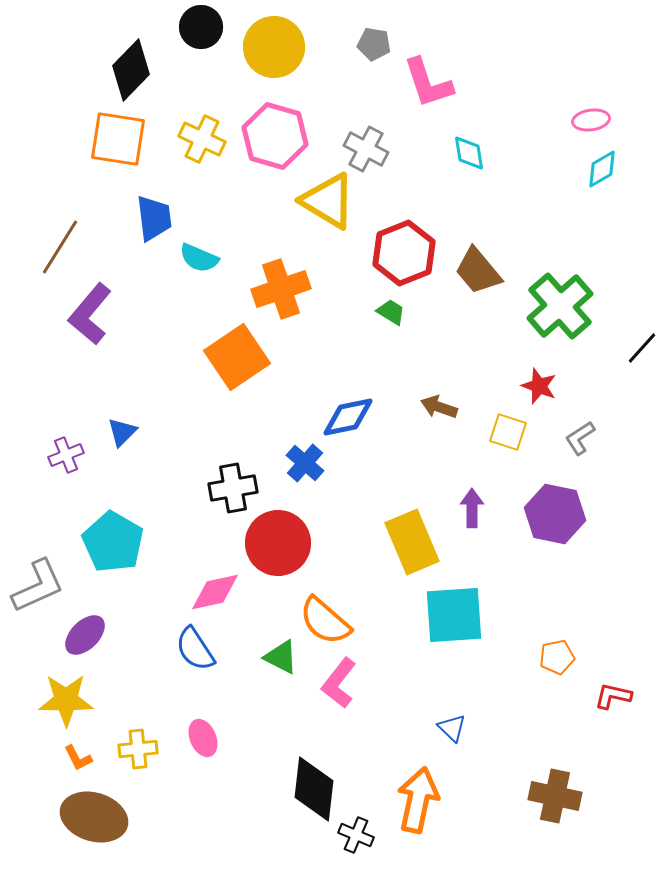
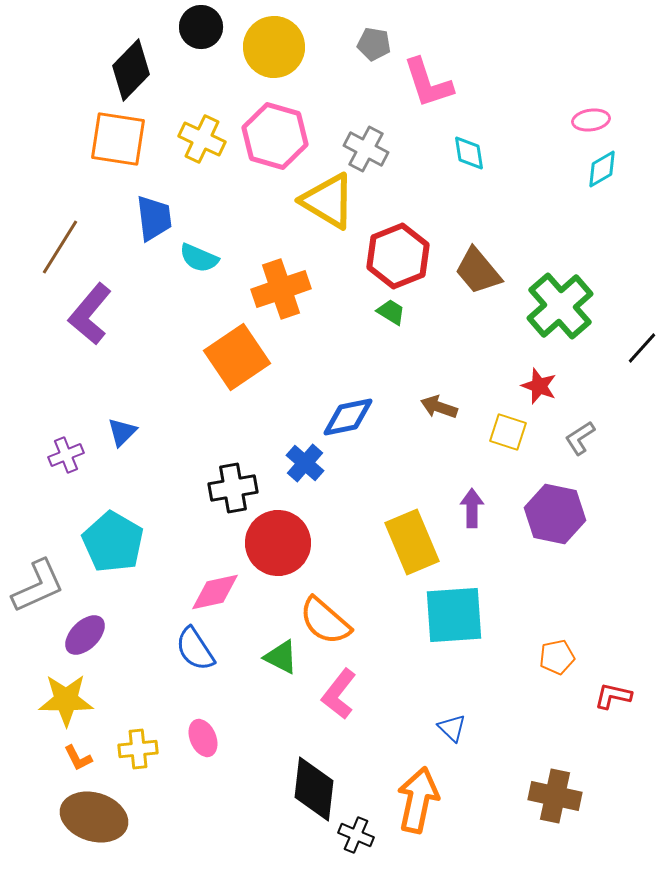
red hexagon at (404, 253): moved 6 px left, 3 px down
pink L-shape at (339, 683): moved 11 px down
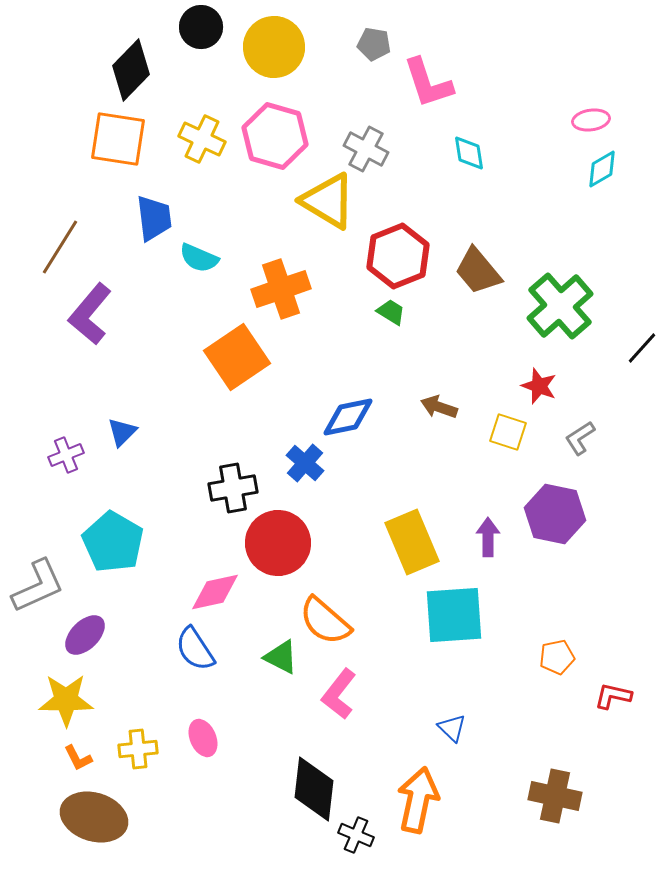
purple arrow at (472, 508): moved 16 px right, 29 px down
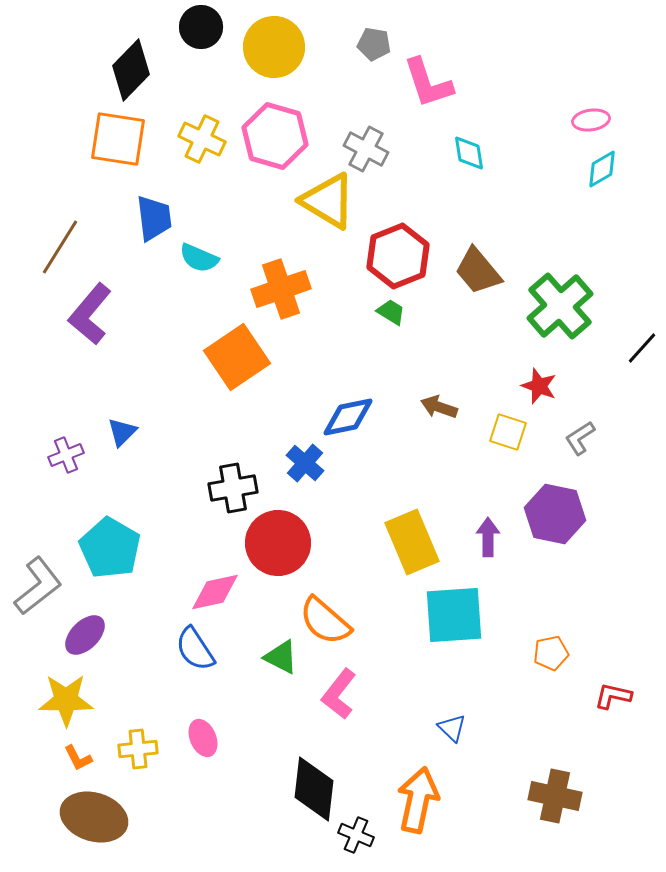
cyan pentagon at (113, 542): moved 3 px left, 6 px down
gray L-shape at (38, 586): rotated 14 degrees counterclockwise
orange pentagon at (557, 657): moved 6 px left, 4 px up
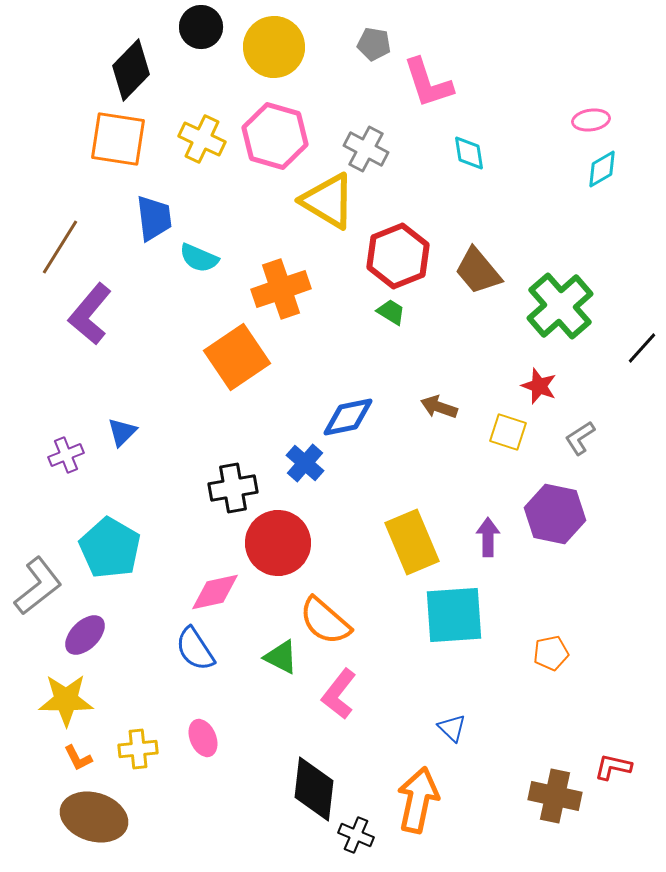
red L-shape at (613, 696): moved 71 px down
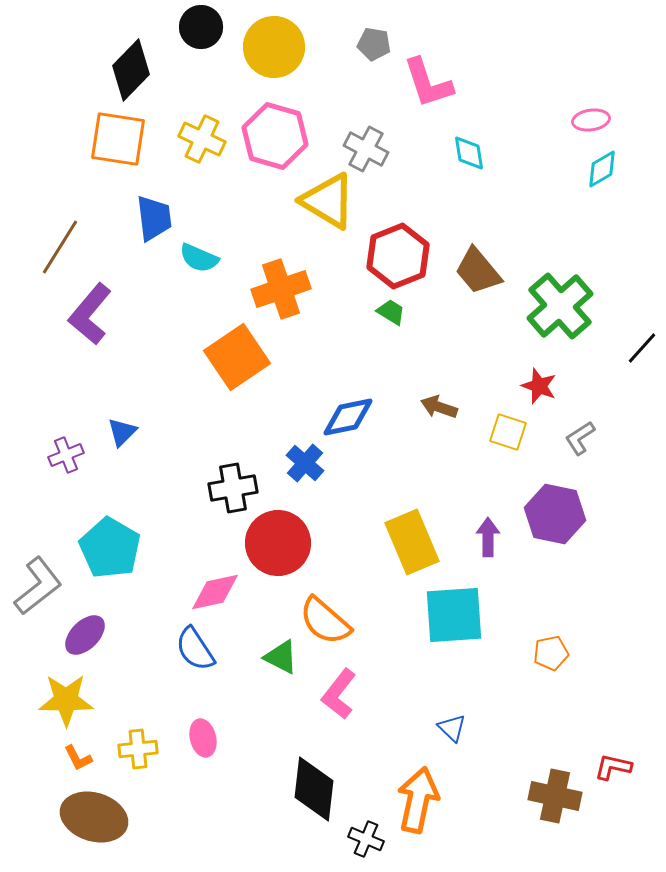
pink ellipse at (203, 738): rotated 9 degrees clockwise
black cross at (356, 835): moved 10 px right, 4 px down
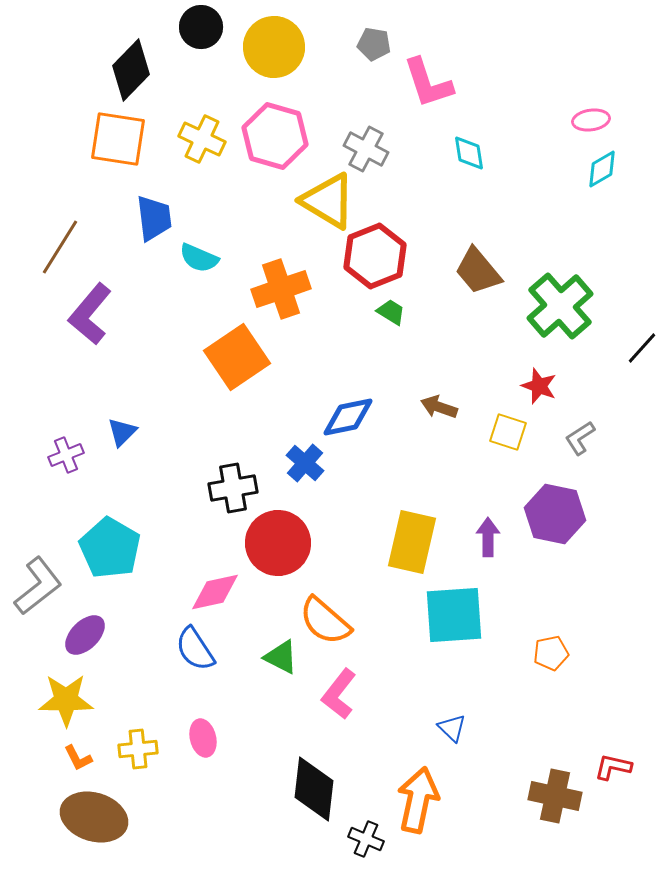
red hexagon at (398, 256): moved 23 px left
yellow rectangle at (412, 542): rotated 36 degrees clockwise
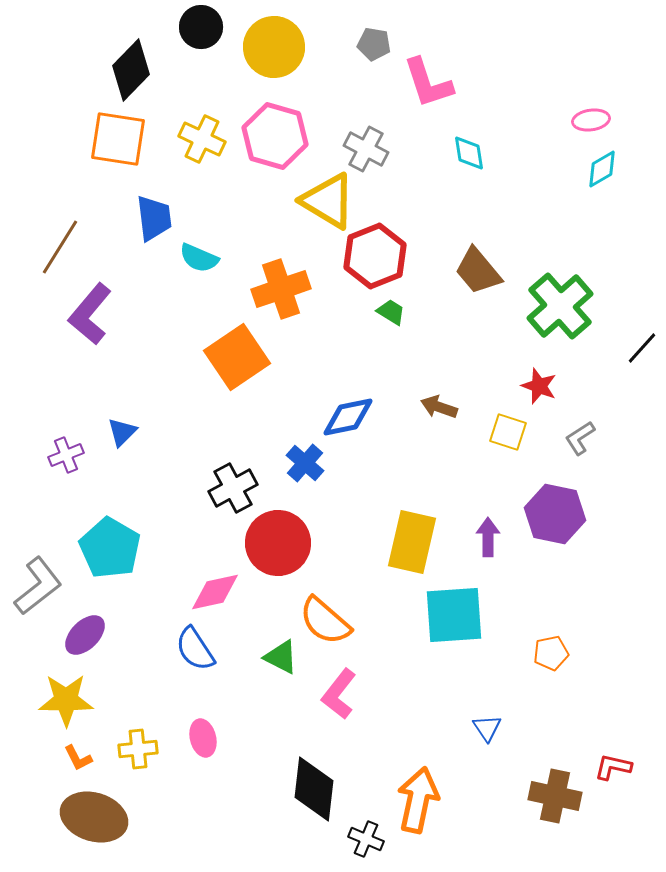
black cross at (233, 488): rotated 18 degrees counterclockwise
blue triangle at (452, 728): moved 35 px right; rotated 12 degrees clockwise
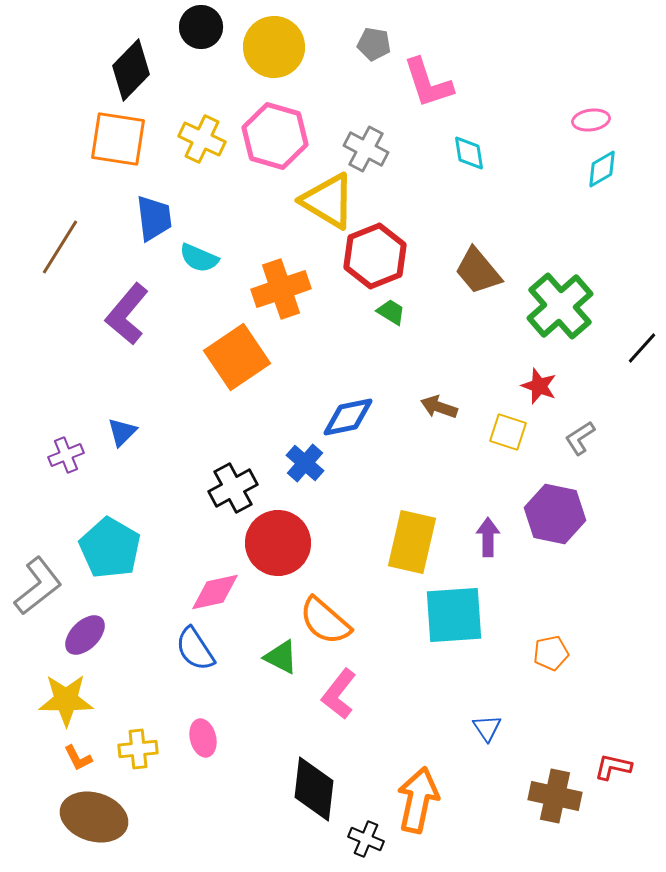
purple L-shape at (90, 314): moved 37 px right
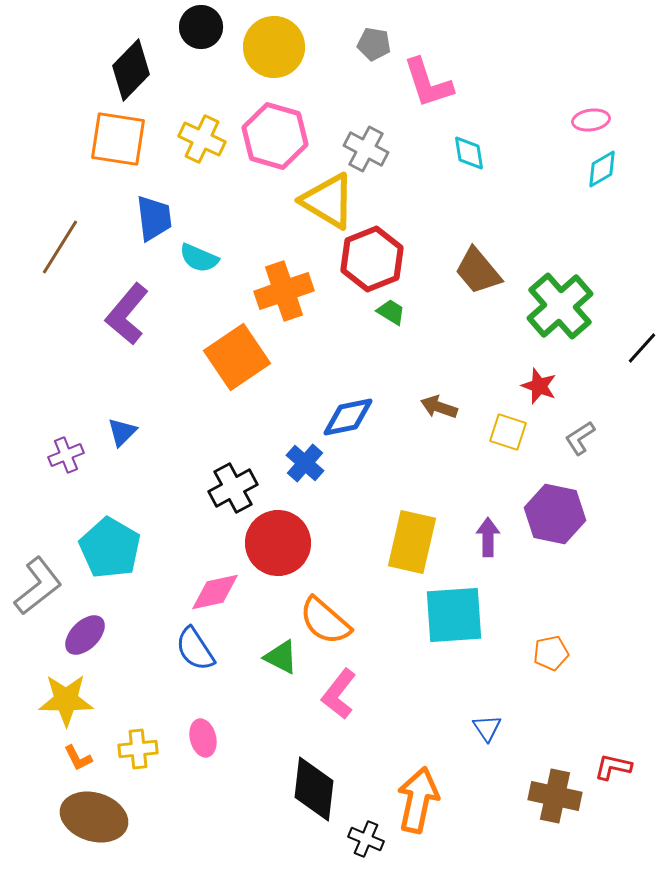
red hexagon at (375, 256): moved 3 px left, 3 px down
orange cross at (281, 289): moved 3 px right, 2 px down
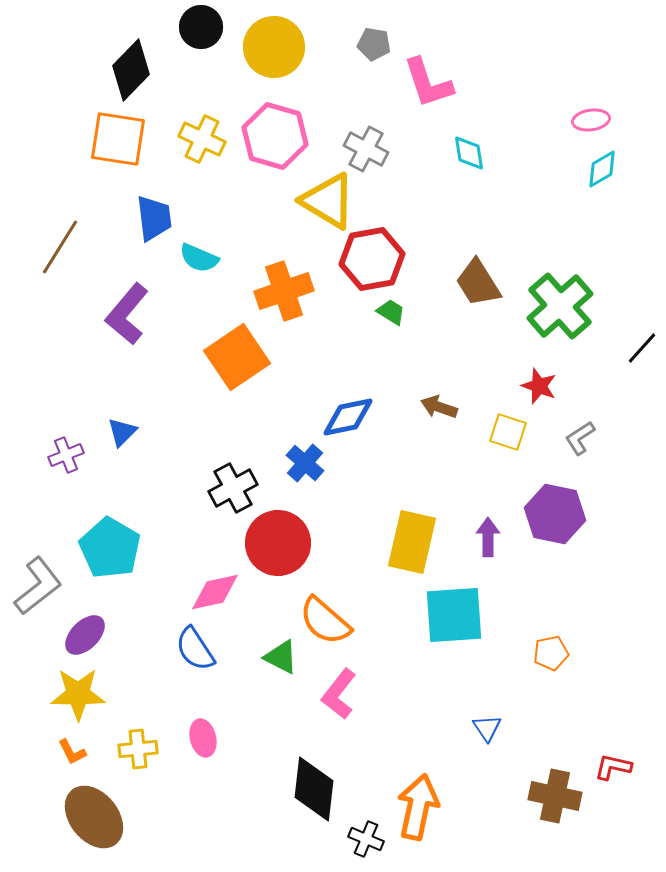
red hexagon at (372, 259): rotated 12 degrees clockwise
brown trapezoid at (478, 271): moved 12 px down; rotated 8 degrees clockwise
yellow star at (66, 700): moved 12 px right, 6 px up
orange L-shape at (78, 758): moved 6 px left, 6 px up
orange arrow at (418, 800): moved 7 px down
brown ellipse at (94, 817): rotated 34 degrees clockwise
